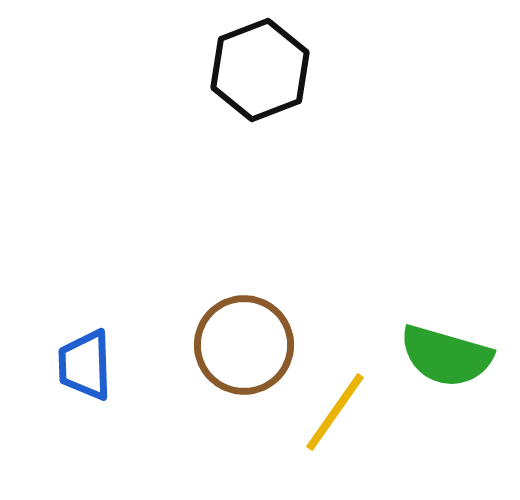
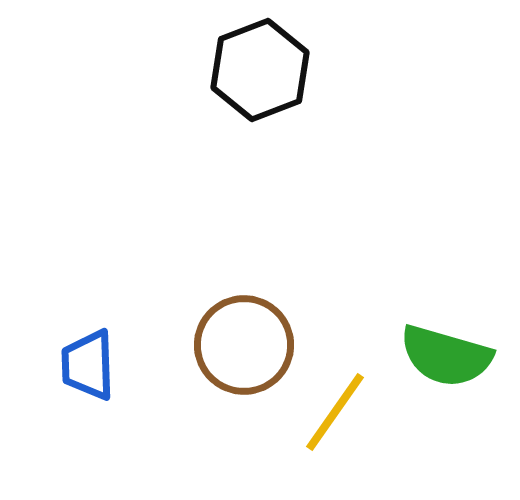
blue trapezoid: moved 3 px right
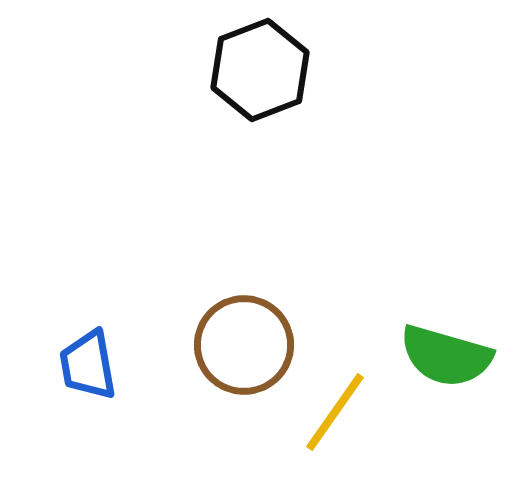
blue trapezoid: rotated 8 degrees counterclockwise
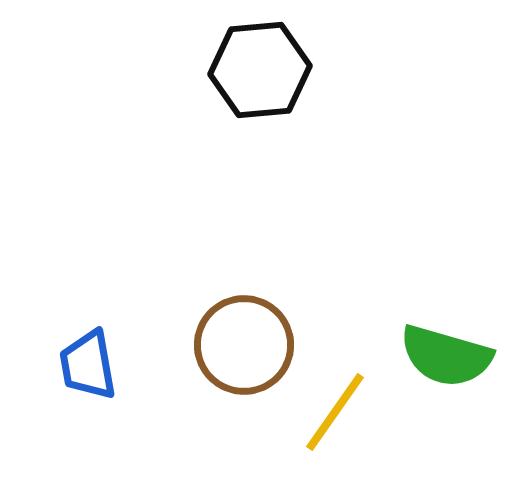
black hexagon: rotated 16 degrees clockwise
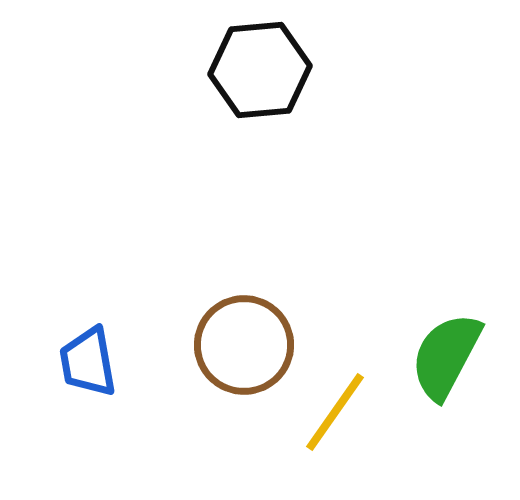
green semicircle: rotated 102 degrees clockwise
blue trapezoid: moved 3 px up
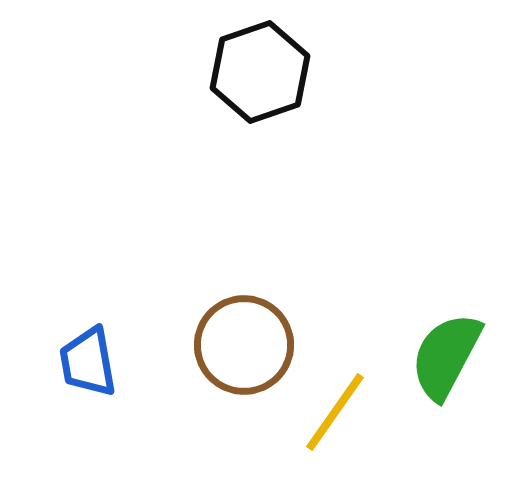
black hexagon: moved 2 px down; rotated 14 degrees counterclockwise
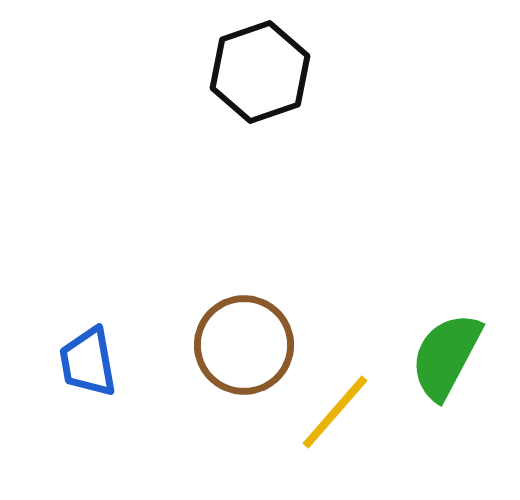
yellow line: rotated 6 degrees clockwise
